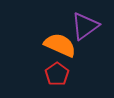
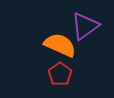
red pentagon: moved 3 px right
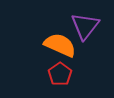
purple triangle: rotated 16 degrees counterclockwise
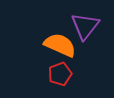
red pentagon: rotated 15 degrees clockwise
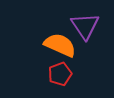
purple triangle: rotated 12 degrees counterclockwise
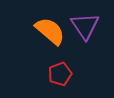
orange semicircle: moved 10 px left, 14 px up; rotated 16 degrees clockwise
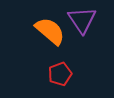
purple triangle: moved 3 px left, 6 px up
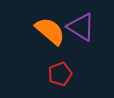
purple triangle: moved 1 px left, 7 px down; rotated 24 degrees counterclockwise
